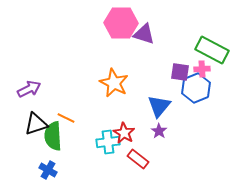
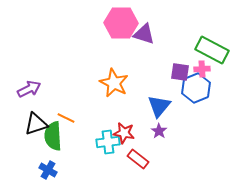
red star: rotated 20 degrees counterclockwise
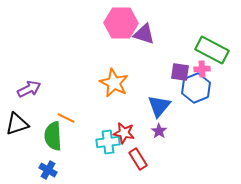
black triangle: moved 19 px left
red rectangle: rotated 20 degrees clockwise
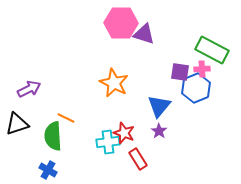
red star: rotated 10 degrees clockwise
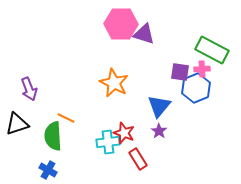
pink hexagon: moved 1 px down
purple arrow: rotated 95 degrees clockwise
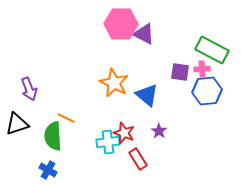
purple triangle: rotated 10 degrees clockwise
blue hexagon: moved 11 px right, 3 px down; rotated 16 degrees clockwise
blue triangle: moved 12 px left, 11 px up; rotated 30 degrees counterclockwise
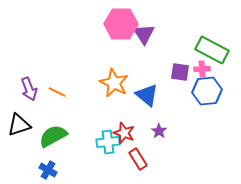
purple triangle: rotated 30 degrees clockwise
orange line: moved 9 px left, 26 px up
black triangle: moved 2 px right, 1 px down
green semicircle: rotated 64 degrees clockwise
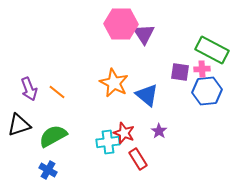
orange line: rotated 12 degrees clockwise
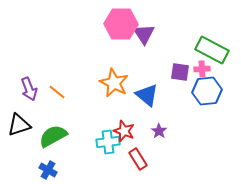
red star: moved 2 px up
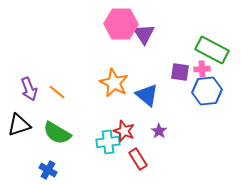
green semicircle: moved 4 px right, 3 px up; rotated 120 degrees counterclockwise
